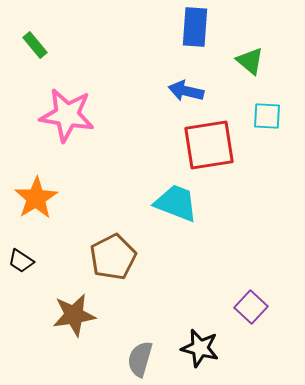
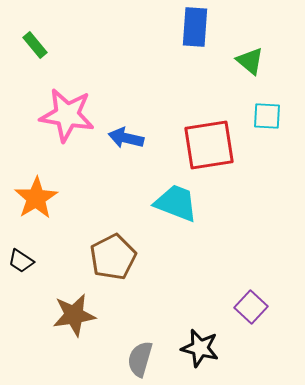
blue arrow: moved 60 px left, 47 px down
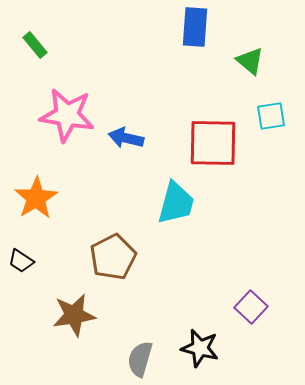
cyan square: moved 4 px right; rotated 12 degrees counterclockwise
red square: moved 4 px right, 2 px up; rotated 10 degrees clockwise
cyan trapezoid: rotated 84 degrees clockwise
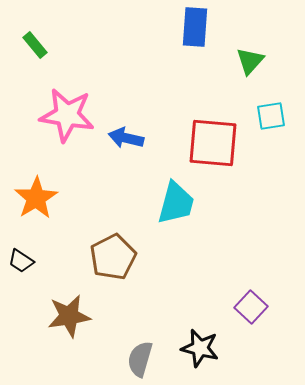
green triangle: rotated 32 degrees clockwise
red square: rotated 4 degrees clockwise
brown star: moved 5 px left, 1 px down
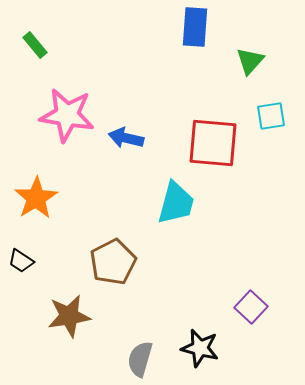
brown pentagon: moved 5 px down
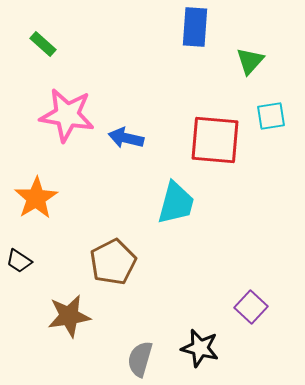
green rectangle: moved 8 px right, 1 px up; rotated 8 degrees counterclockwise
red square: moved 2 px right, 3 px up
black trapezoid: moved 2 px left
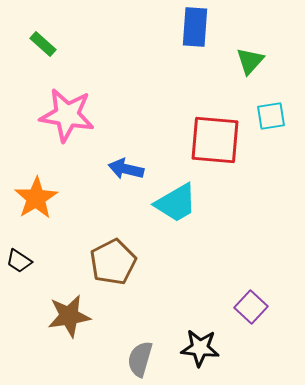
blue arrow: moved 31 px down
cyan trapezoid: rotated 45 degrees clockwise
black star: rotated 9 degrees counterclockwise
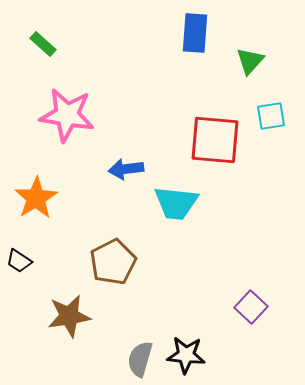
blue rectangle: moved 6 px down
blue arrow: rotated 20 degrees counterclockwise
cyan trapezoid: rotated 36 degrees clockwise
black star: moved 14 px left, 7 px down
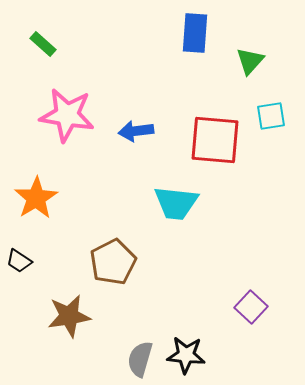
blue arrow: moved 10 px right, 38 px up
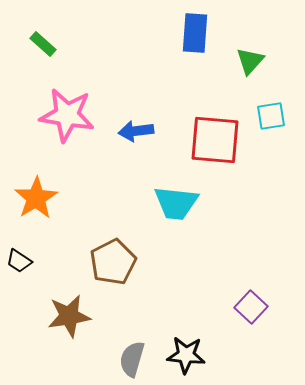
gray semicircle: moved 8 px left
